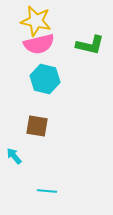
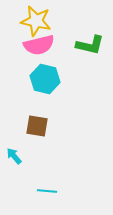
pink semicircle: moved 1 px down
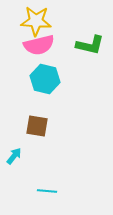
yellow star: rotated 8 degrees counterclockwise
cyan arrow: rotated 78 degrees clockwise
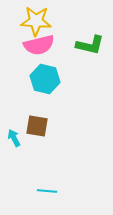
cyan arrow: moved 18 px up; rotated 66 degrees counterclockwise
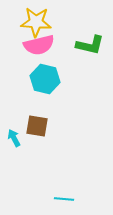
yellow star: moved 1 px down
cyan line: moved 17 px right, 8 px down
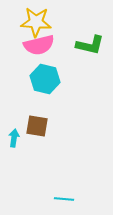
cyan arrow: rotated 36 degrees clockwise
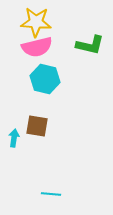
pink semicircle: moved 2 px left, 2 px down
cyan line: moved 13 px left, 5 px up
